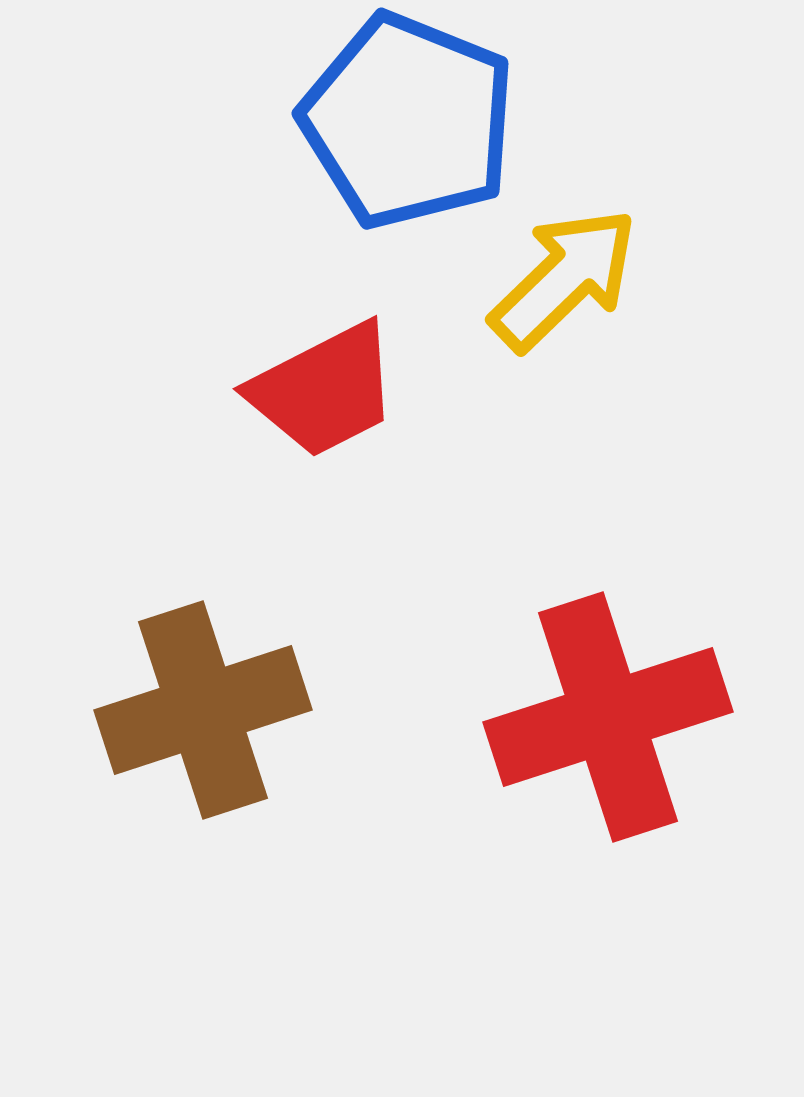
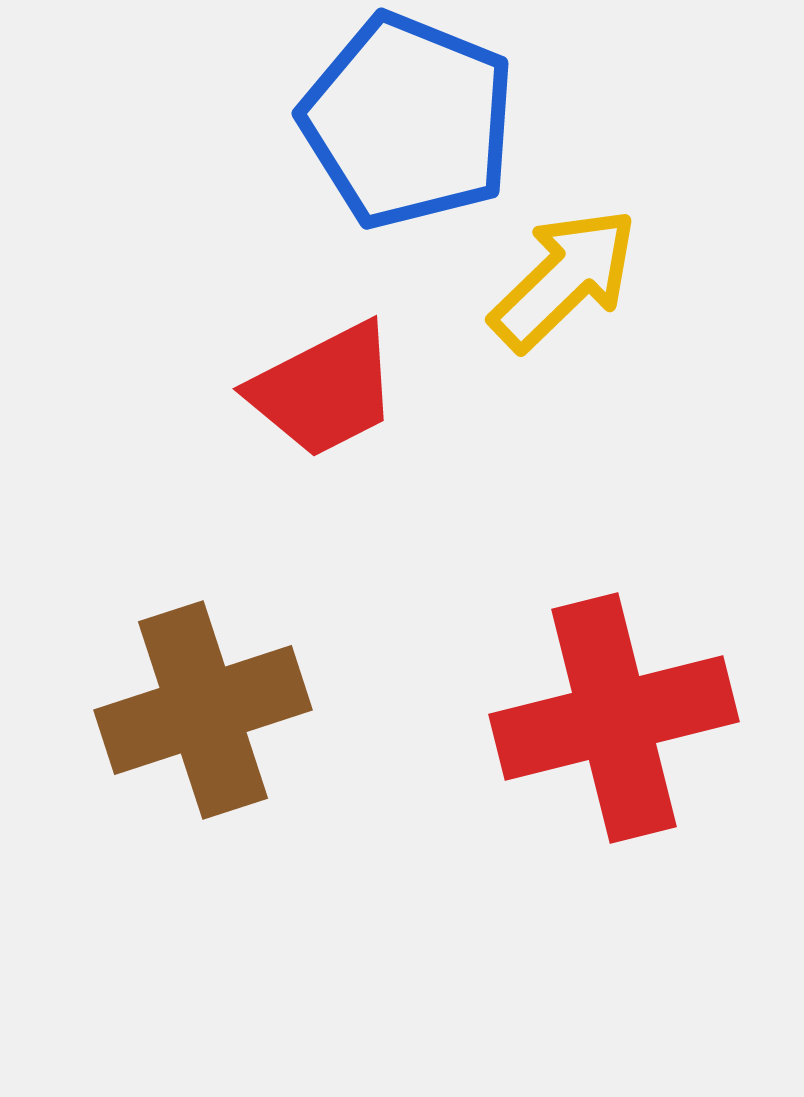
red cross: moved 6 px right, 1 px down; rotated 4 degrees clockwise
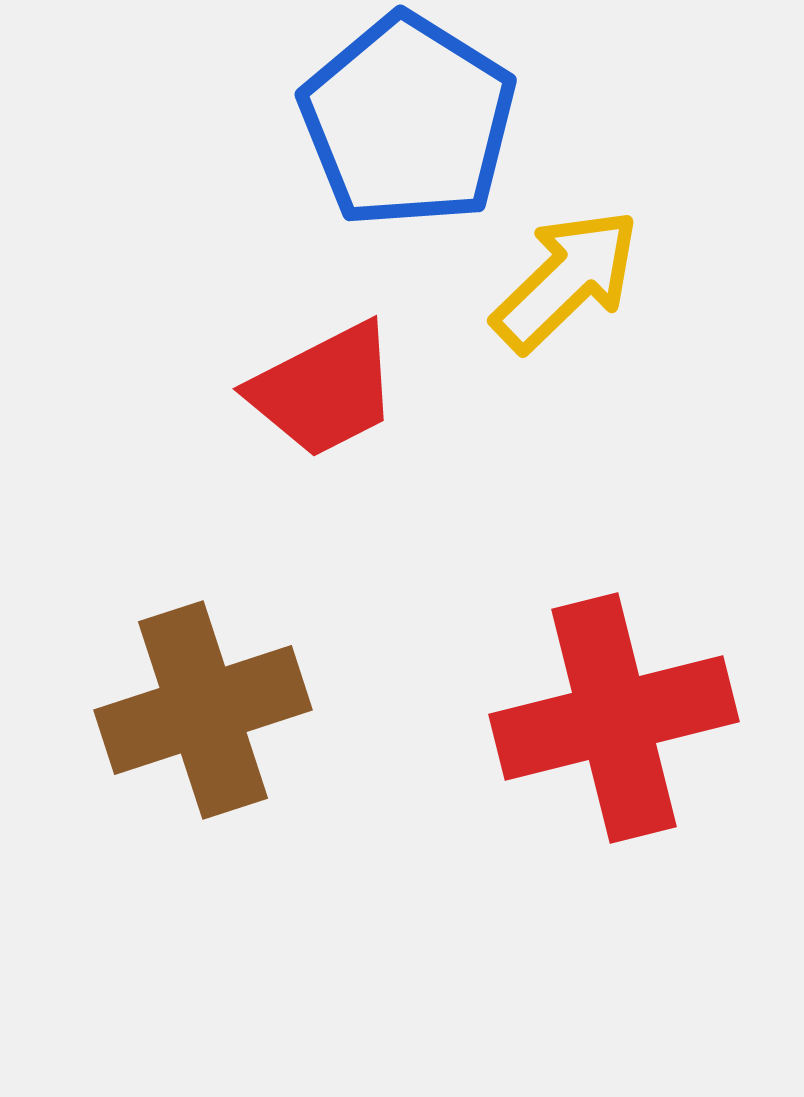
blue pentagon: rotated 10 degrees clockwise
yellow arrow: moved 2 px right, 1 px down
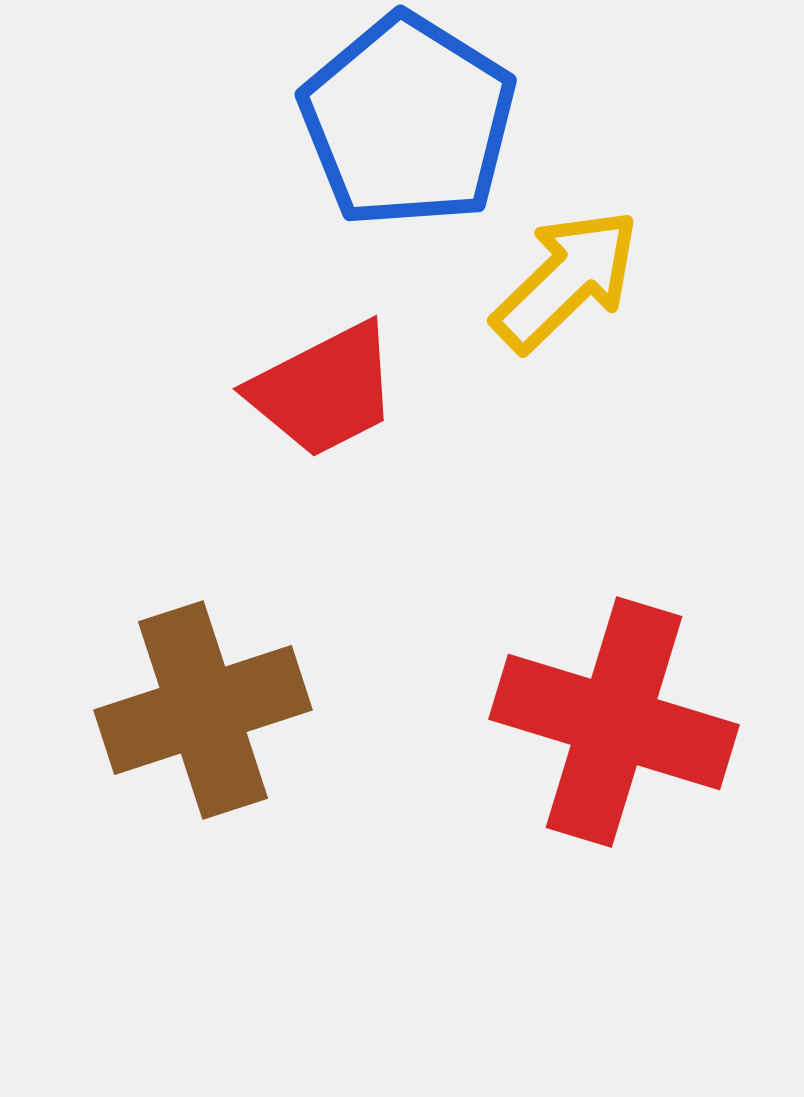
red cross: moved 4 px down; rotated 31 degrees clockwise
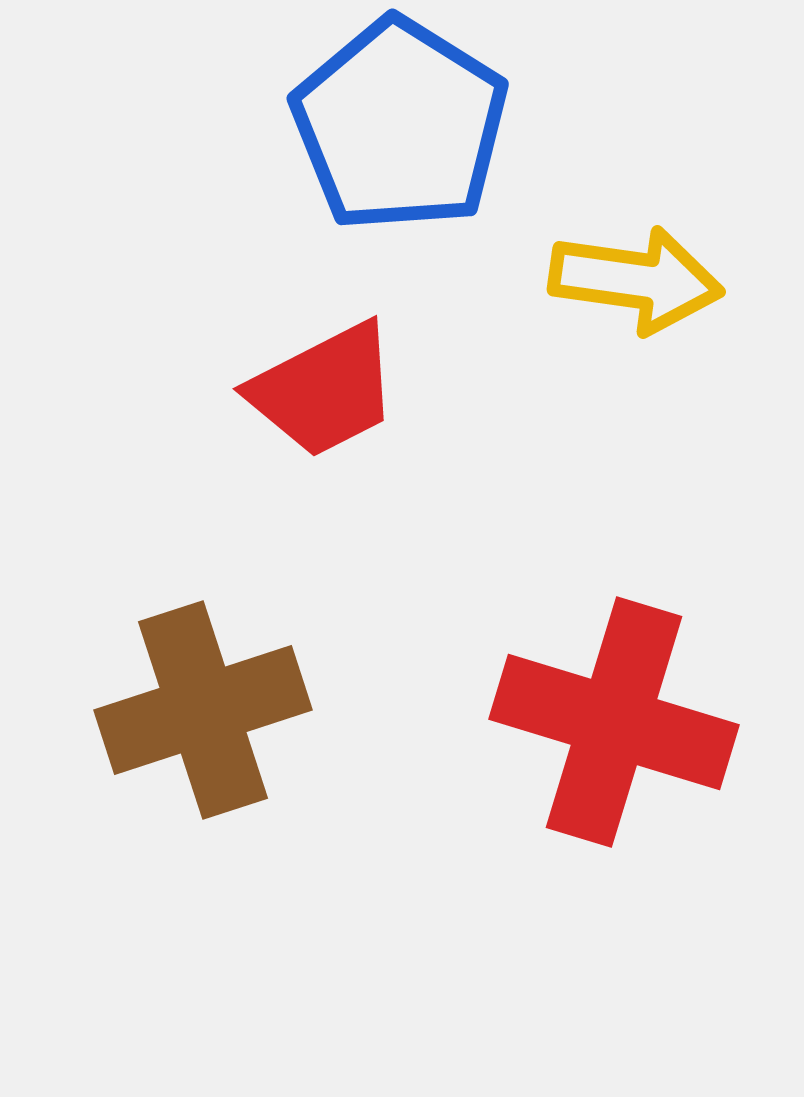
blue pentagon: moved 8 px left, 4 px down
yellow arrow: moved 70 px right; rotated 52 degrees clockwise
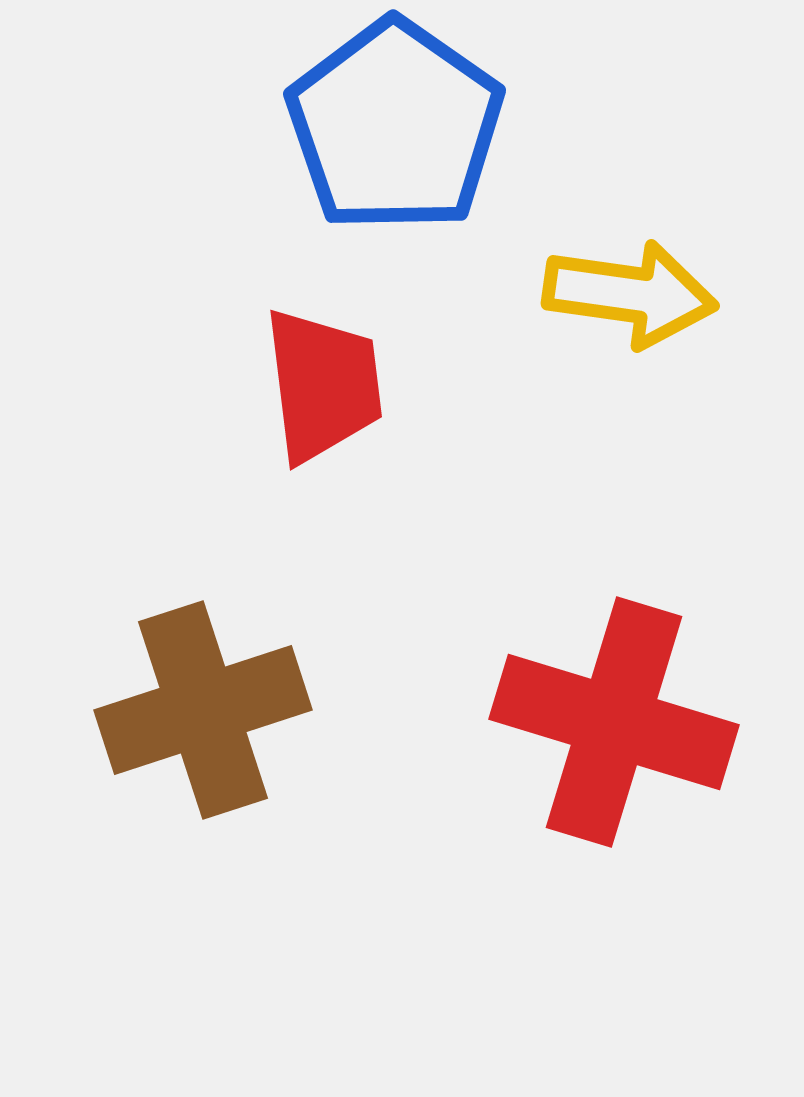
blue pentagon: moved 5 px left, 1 px down; rotated 3 degrees clockwise
yellow arrow: moved 6 px left, 14 px down
red trapezoid: moved 1 px left, 5 px up; rotated 70 degrees counterclockwise
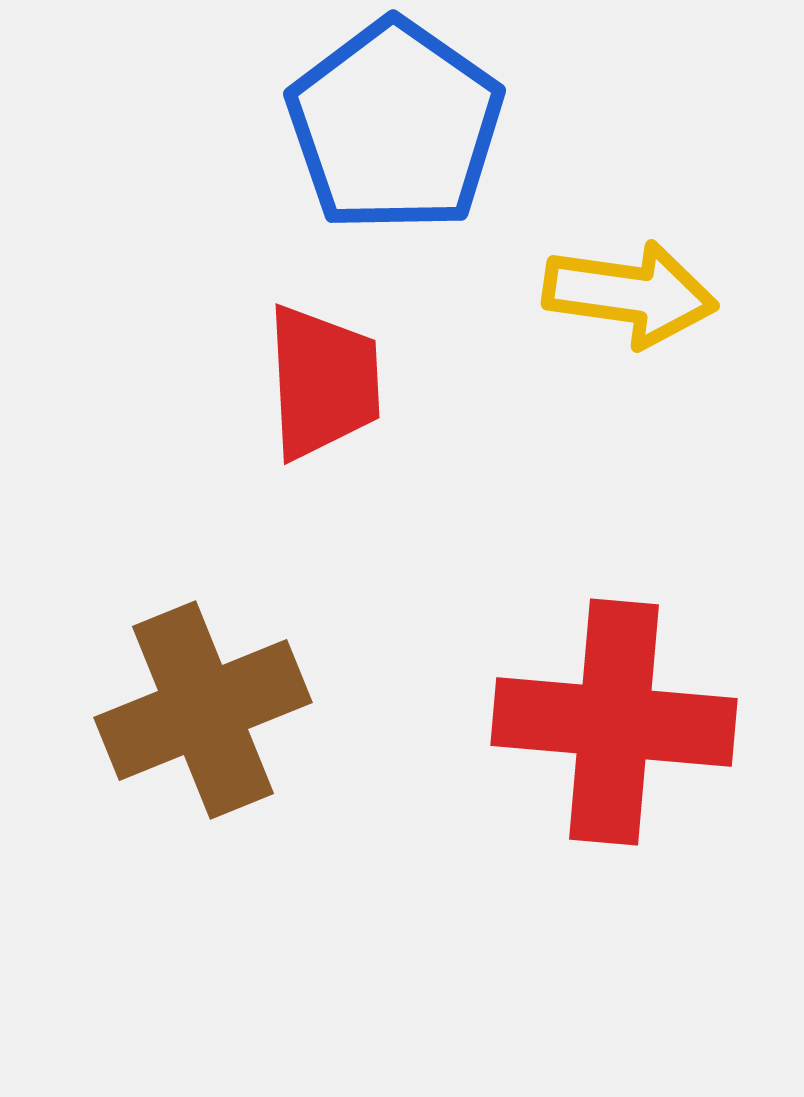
red trapezoid: moved 3 px up; rotated 4 degrees clockwise
brown cross: rotated 4 degrees counterclockwise
red cross: rotated 12 degrees counterclockwise
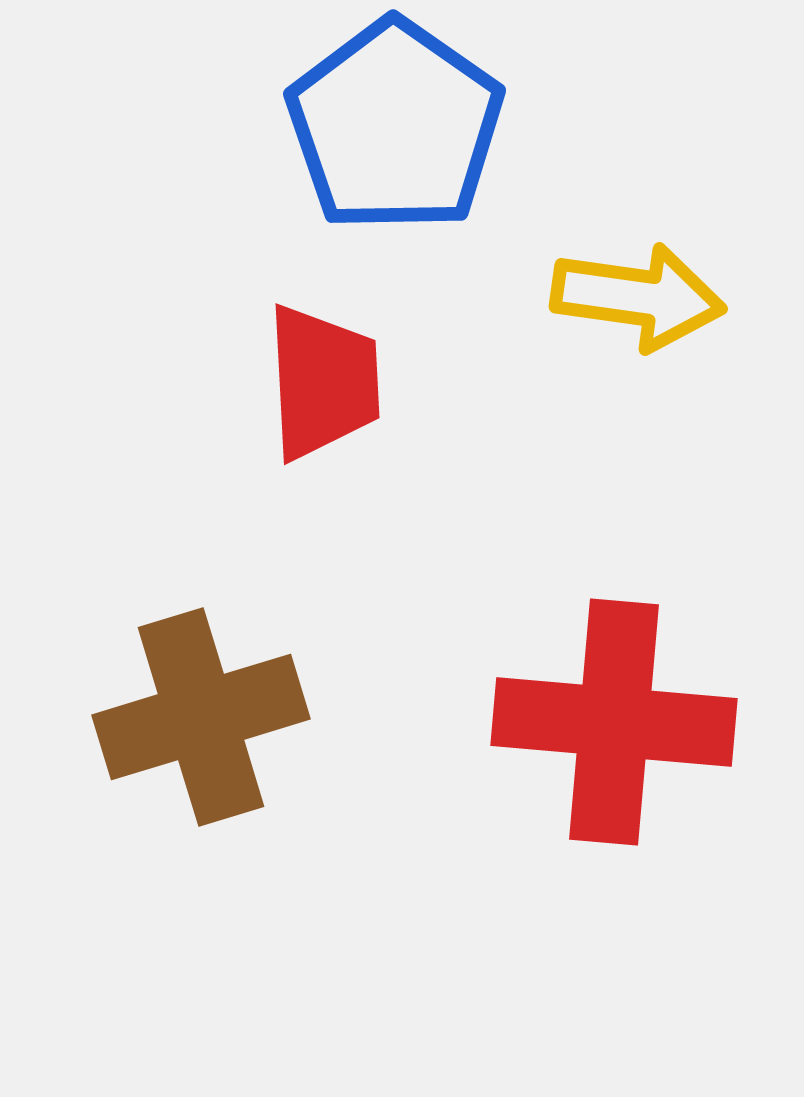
yellow arrow: moved 8 px right, 3 px down
brown cross: moved 2 px left, 7 px down; rotated 5 degrees clockwise
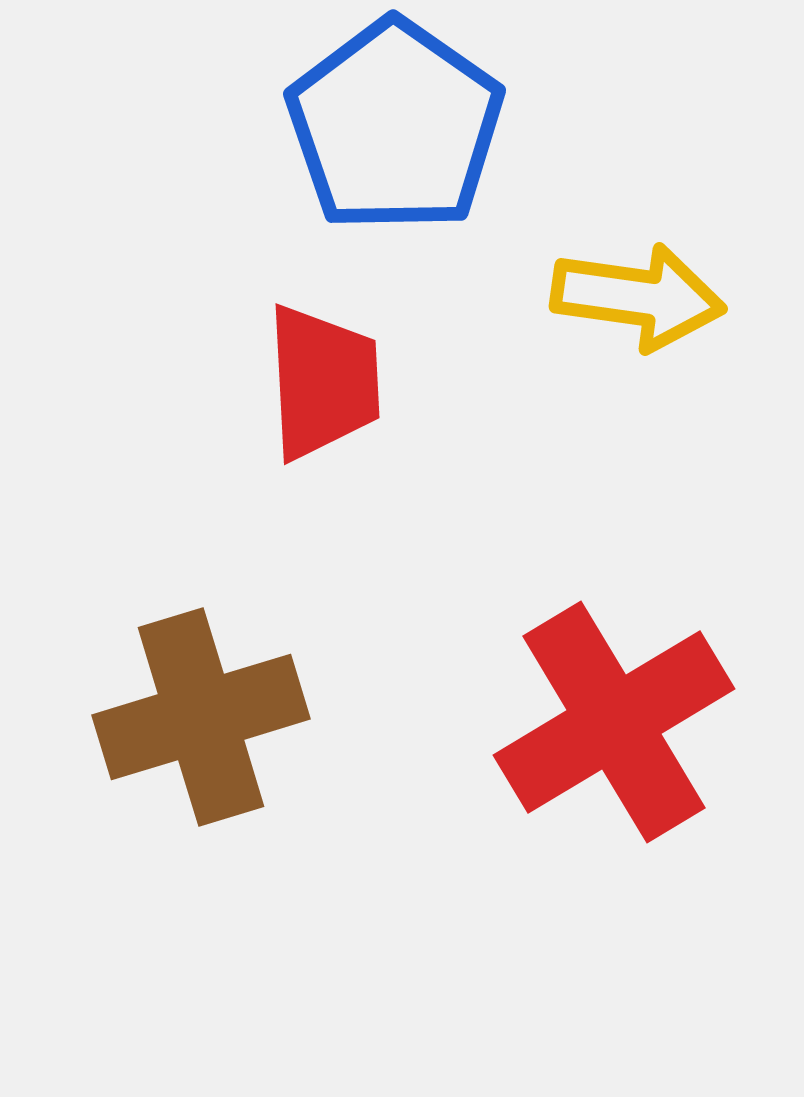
red cross: rotated 36 degrees counterclockwise
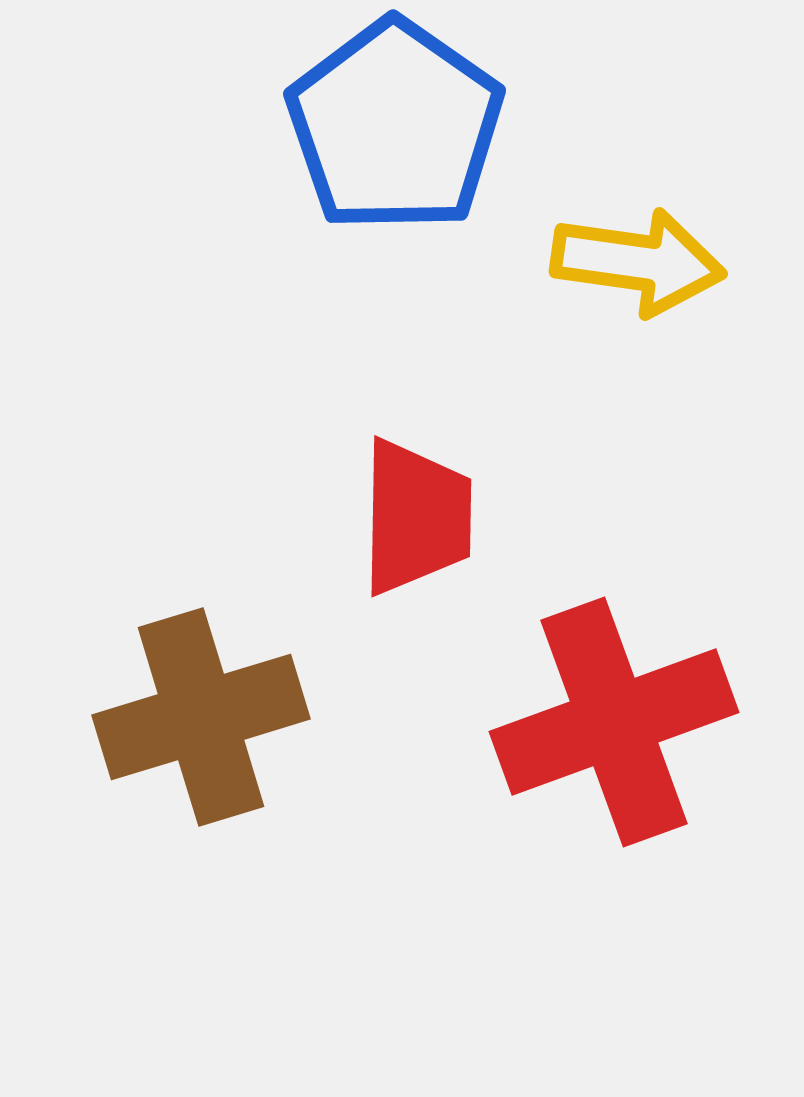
yellow arrow: moved 35 px up
red trapezoid: moved 93 px right, 135 px down; rotated 4 degrees clockwise
red cross: rotated 11 degrees clockwise
